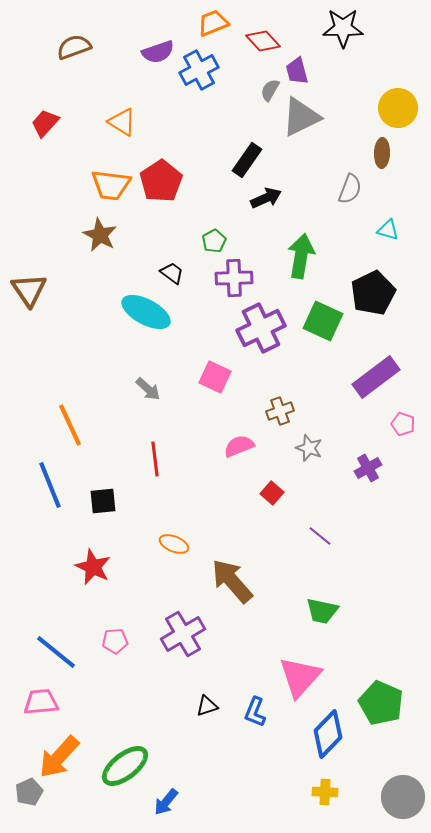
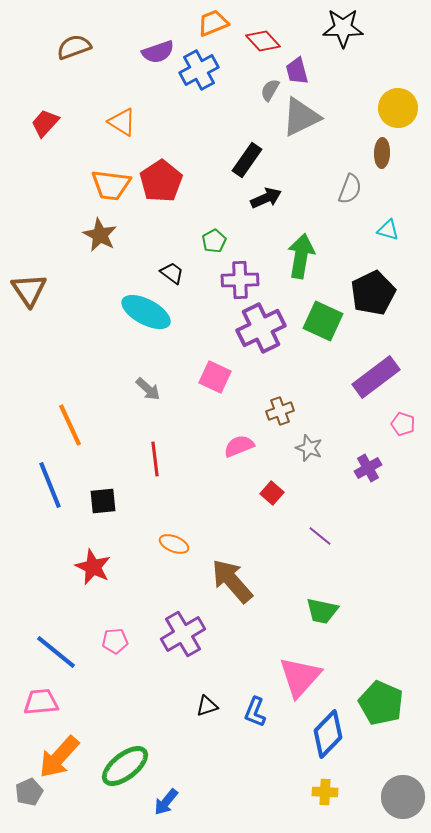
purple cross at (234, 278): moved 6 px right, 2 px down
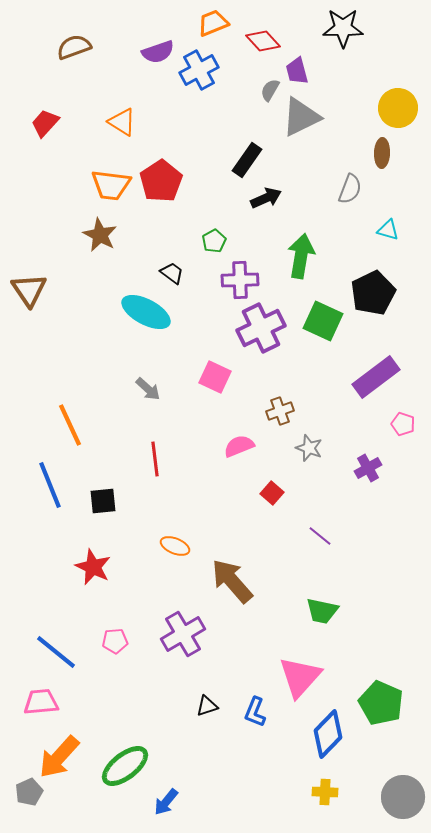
orange ellipse at (174, 544): moved 1 px right, 2 px down
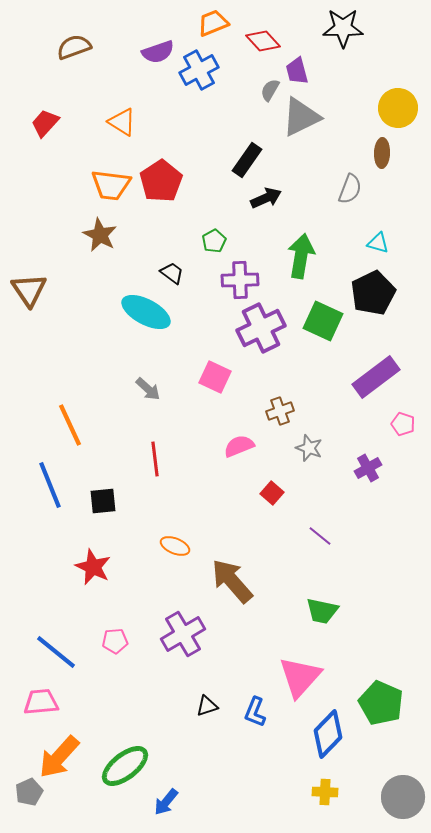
cyan triangle at (388, 230): moved 10 px left, 13 px down
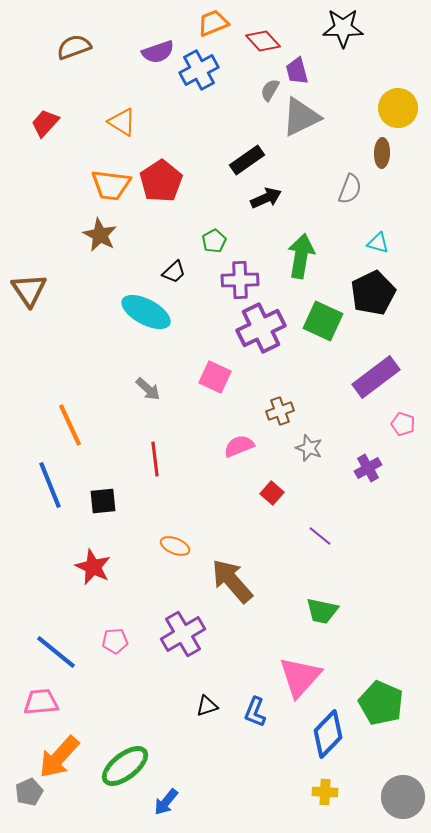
black rectangle at (247, 160): rotated 20 degrees clockwise
black trapezoid at (172, 273): moved 2 px right, 1 px up; rotated 100 degrees clockwise
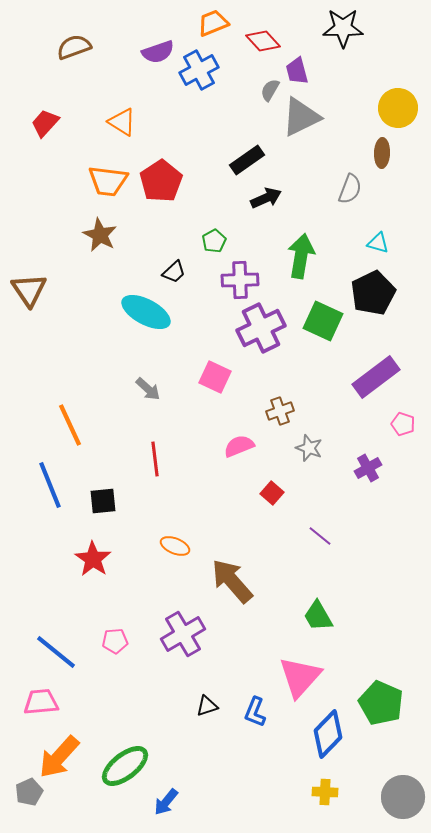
orange trapezoid at (111, 185): moved 3 px left, 4 px up
red star at (93, 567): moved 8 px up; rotated 9 degrees clockwise
green trapezoid at (322, 611): moved 4 px left, 5 px down; rotated 48 degrees clockwise
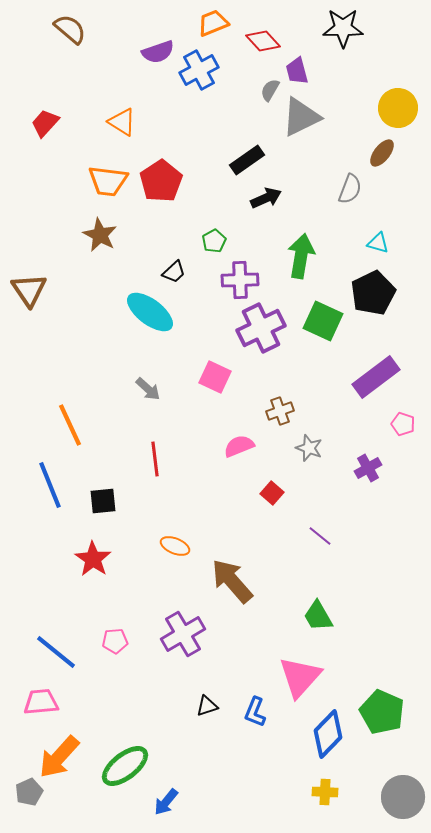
brown semicircle at (74, 47): moved 4 px left, 18 px up; rotated 60 degrees clockwise
brown ellipse at (382, 153): rotated 36 degrees clockwise
cyan ellipse at (146, 312): moved 4 px right; rotated 9 degrees clockwise
green pentagon at (381, 703): moved 1 px right, 9 px down
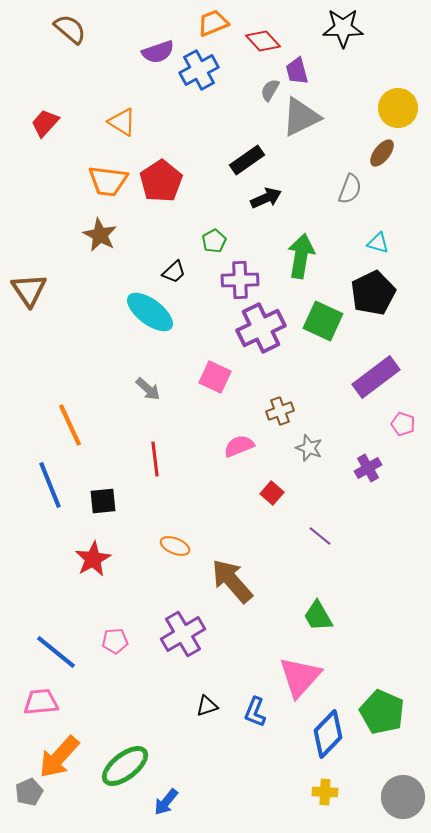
red star at (93, 559): rotated 9 degrees clockwise
